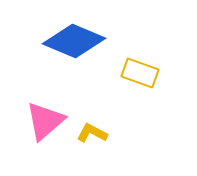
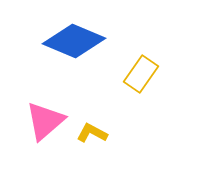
yellow rectangle: moved 1 px right, 1 px down; rotated 75 degrees counterclockwise
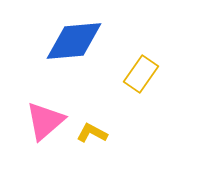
blue diamond: rotated 28 degrees counterclockwise
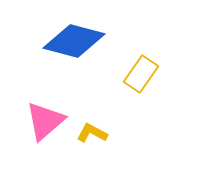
blue diamond: rotated 20 degrees clockwise
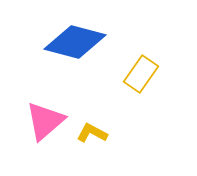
blue diamond: moved 1 px right, 1 px down
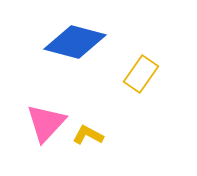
pink triangle: moved 1 px right, 2 px down; rotated 6 degrees counterclockwise
yellow L-shape: moved 4 px left, 2 px down
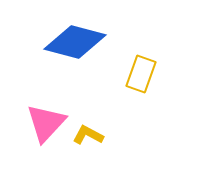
yellow rectangle: rotated 15 degrees counterclockwise
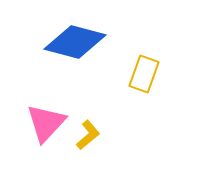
yellow rectangle: moved 3 px right
yellow L-shape: rotated 112 degrees clockwise
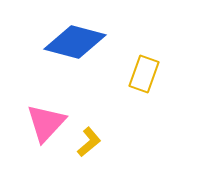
yellow L-shape: moved 1 px right, 7 px down
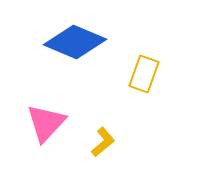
blue diamond: rotated 8 degrees clockwise
yellow L-shape: moved 14 px right
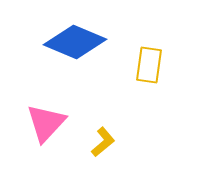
yellow rectangle: moved 5 px right, 9 px up; rotated 12 degrees counterclockwise
